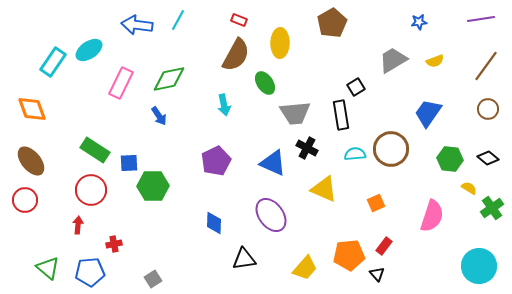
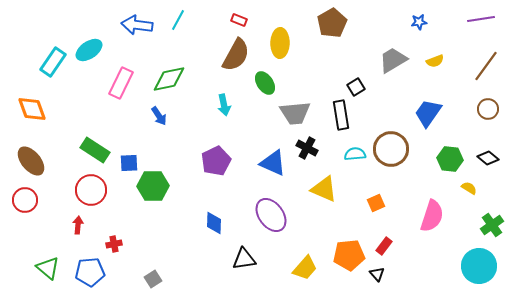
green cross at (492, 208): moved 17 px down
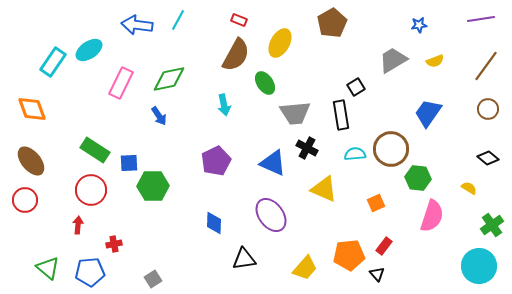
blue star at (419, 22): moved 3 px down
yellow ellipse at (280, 43): rotated 28 degrees clockwise
green hexagon at (450, 159): moved 32 px left, 19 px down
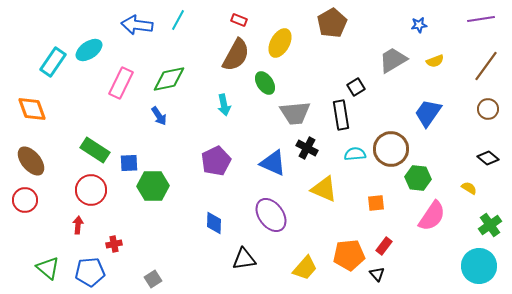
orange square at (376, 203): rotated 18 degrees clockwise
pink semicircle at (432, 216): rotated 16 degrees clockwise
green cross at (492, 225): moved 2 px left
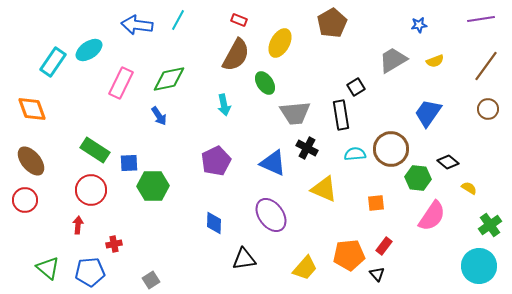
black diamond at (488, 158): moved 40 px left, 4 px down
gray square at (153, 279): moved 2 px left, 1 px down
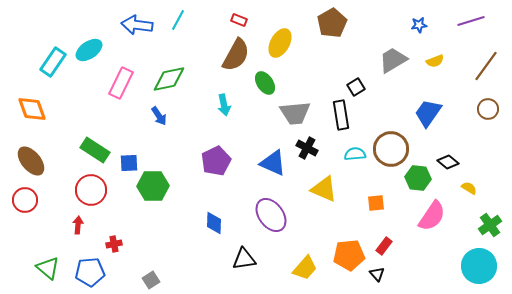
purple line at (481, 19): moved 10 px left, 2 px down; rotated 8 degrees counterclockwise
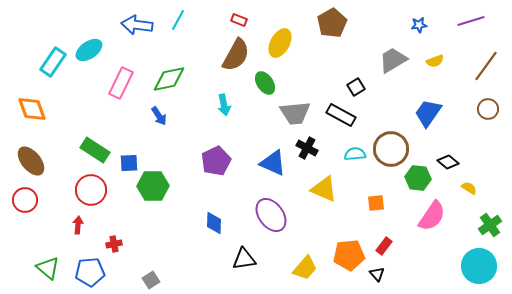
black rectangle at (341, 115): rotated 52 degrees counterclockwise
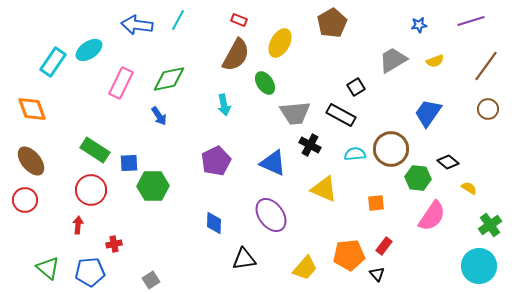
black cross at (307, 148): moved 3 px right, 3 px up
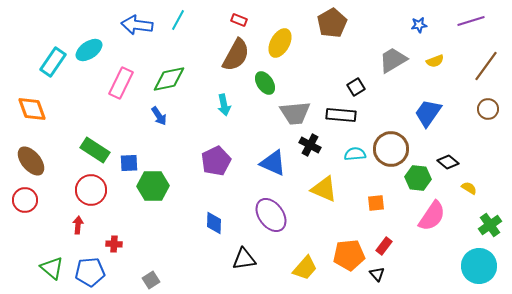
black rectangle at (341, 115): rotated 24 degrees counterclockwise
red cross at (114, 244): rotated 14 degrees clockwise
green triangle at (48, 268): moved 4 px right
